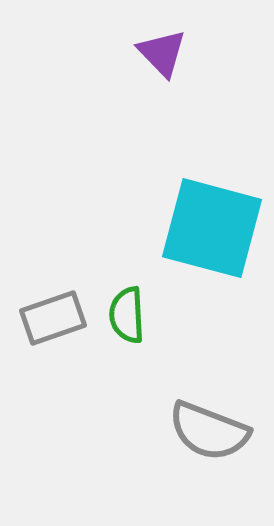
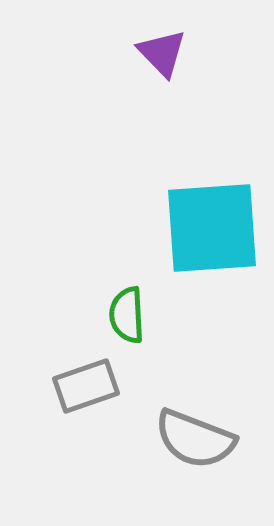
cyan square: rotated 19 degrees counterclockwise
gray rectangle: moved 33 px right, 68 px down
gray semicircle: moved 14 px left, 8 px down
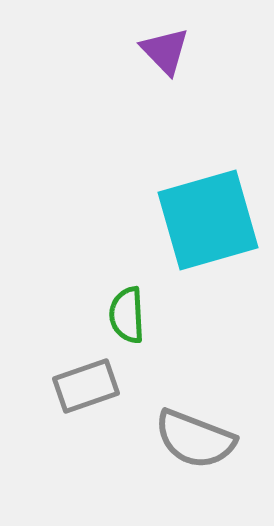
purple triangle: moved 3 px right, 2 px up
cyan square: moved 4 px left, 8 px up; rotated 12 degrees counterclockwise
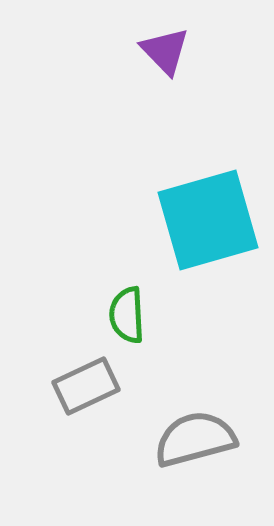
gray rectangle: rotated 6 degrees counterclockwise
gray semicircle: rotated 144 degrees clockwise
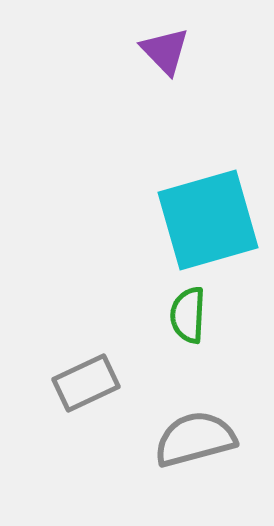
green semicircle: moved 61 px right; rotated 6 degrees clockwise
gray rectangle: moved 3 px up
